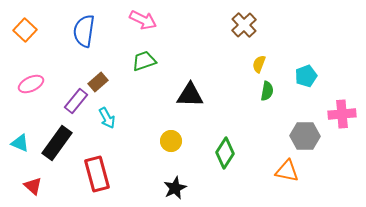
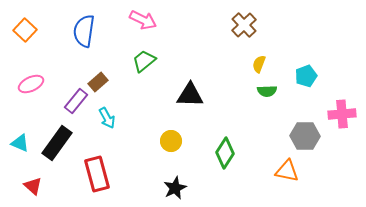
green trapezoid: rotated 20 degrees counterclockwise
green semicircle: rotated 78 degrees clockwise
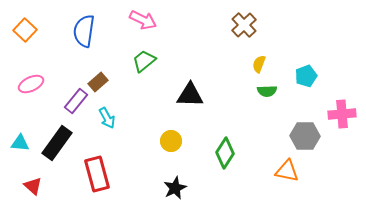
cyan triangle: rotated 18 degrees counterclockwise
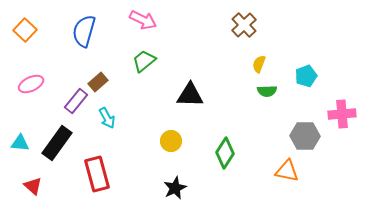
blue semicircle: rotated 8 degrees clockwise
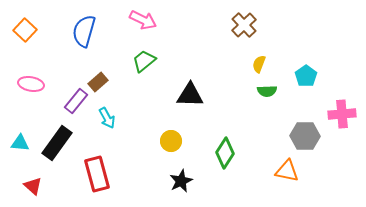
cyan pentagon: rotated 15 degrees counterclockwise
pink ellipse: rotated 35 degrees clockwise
black star: moved 6 px right, 7 px up
